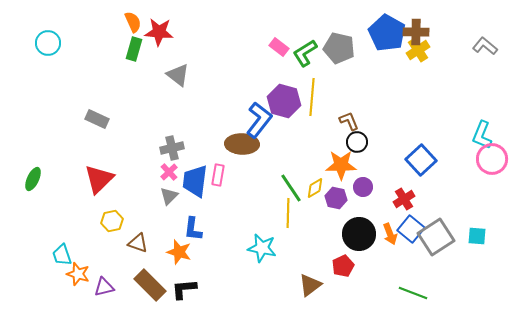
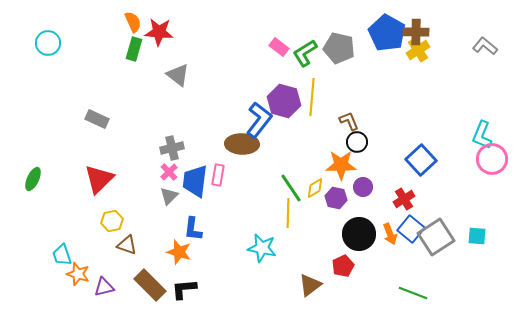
brown triangle at (138, 243): moved 11 px left, 2 px down
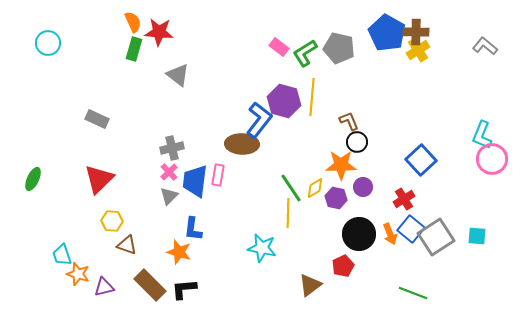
yellow hexagon at (112, 221): rotated 15 degrees clockwise
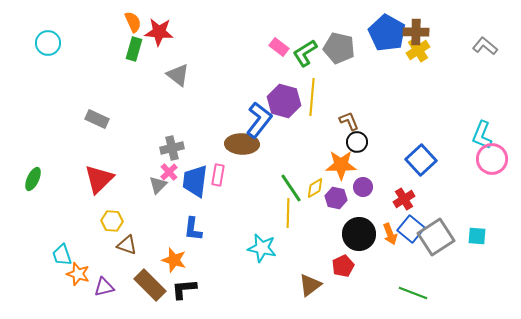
gray triangle at (169, 196): moved 11 px left, 11 px up
orange star at (179, 252): moved 5 px left, 8 px down
